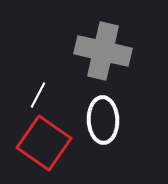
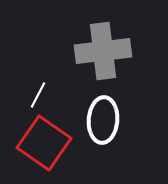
gray cross: rotated 20 degrees counterclockwise
white ellipse: rotated 6 degrees clockwise
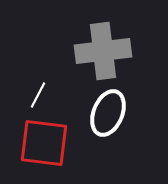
white ellipse: moved 5 px right, 7 px up; rotated 18 degrees clockwise
red square: rotated 28 degrees counterclockwise
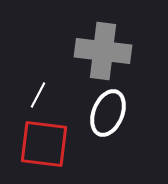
gray cross: rotated 14 degrees clockwise
red square: moved 1 px down
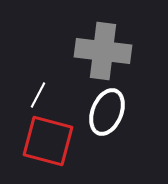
white ellipse: moved 1 px left, 1 px up
red square: moved 4 px right, 3 px up; rotated 8 degrees clockwise
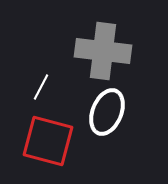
white line: moved 3 px right, 8 px up
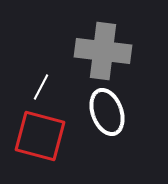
white ellipse: rotated 42 degrees counterclockwise
red square: moved 8 px left, 5 px up
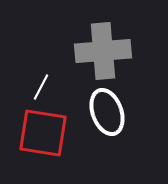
gray cross: rotated 12 degrees counterclockwise
red square: moved 3 px right, 3 px up; rotated 6 degrees counterclockwise
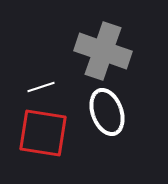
gray cross: rotated 24 degrees clockwise
white line: rotated 44 degrees clockwise
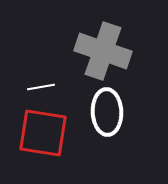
white line: rotated 8 degrees clockwise
white ellipse: rotated 18 degrees clockwise
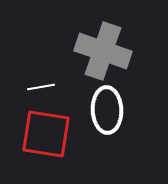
white ellipse: moved 2 px up
red square: moved 3 px right, 1 px down
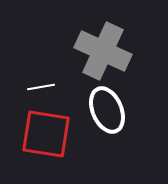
gray cross: rotated 6 degrees clockwise
white ellipse: rotated 21 degrees counterclockwise
